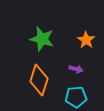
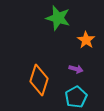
green star: moved 16 px right, 21 px up
cyan pentagon: rotated 25 degrees counterclockwise
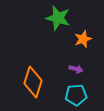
orange star: moved 3 px left, 1 px up; rotated 18 degrees clockwise
orange diamond: moved 6 px left, 2 px down
cyan pentagon: moved 2 px up; rotated 25 degrees clockwise
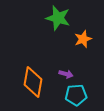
purple arrow: moved 10 px left, 5 px down
orange diamond: rotated 8 degrees counterclockwise
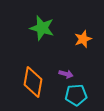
green star: moved 16 px left, 10 px down
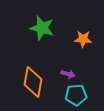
orange star: rotated 24 degrees clockwise
purple arrow: moved 2 px right
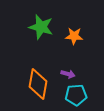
green star: moved 1 px left, 1 px up
orange star: moved 9 px left, 3 px up
orange diamond: moved 5 px right, 2 px down
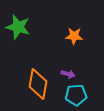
green star: moved 23 px left
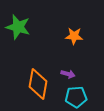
cyan pentagon: moved 2 px down
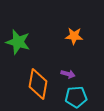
green star: moved 15 px down
